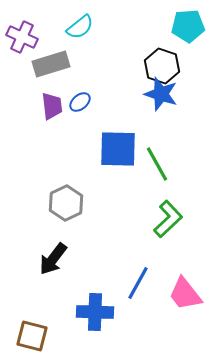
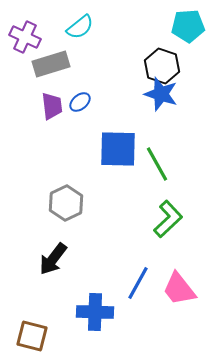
purple cross: moved 3 px right
pink trapezoid: moved 6 px left, 5 px up
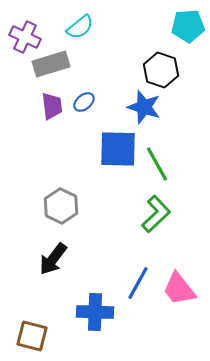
black hexagon: moved 1 px left, 4 px down
blue star: moved 17 px left, 13 px down
blue ellipse: moved 4 px right
gray hexagon: moved 5 px left, 3 px down; rotated 8 degrees counterclockwise
green L-shape: moved 12 px left, 5 px up
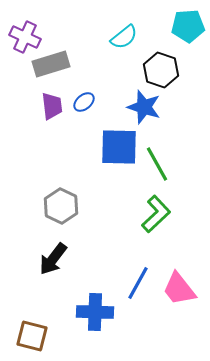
cyan semicircle: moved 44 px right, 10 px down
blue square: moved 1 px right, 2 px up
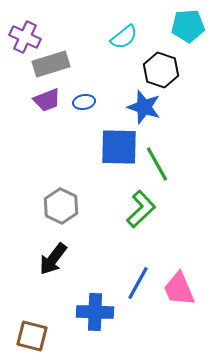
blue ellipse: rotated 30 degrees clockwise
purple trapezoid: moved 5 px left, 6 px up; rotated 76 degrees clockwise
green L-shape: moved 15 px left, 5 px up
pink trapezoid: rotated 15 degrees clockwise
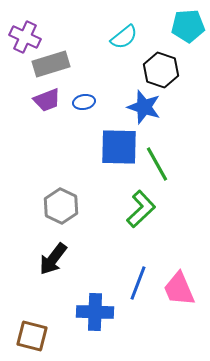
blue line: rotated 8 degrees counterclockwise
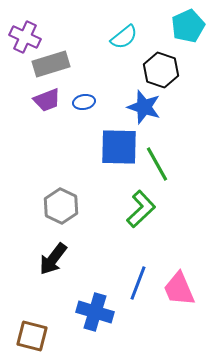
cyan pentagon: rotated 20 degrees counterclockwise
blue cross: rotated 15 degrees clockwise
